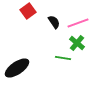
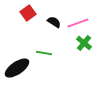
red square: moved 2 px down
black semicircle: rotated 24 degrees counterclockwise
green cross: moved 7 px right
green line: moved 19 px left, 5 px up
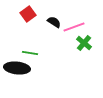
red square: moved 1 px down
pink line: moved 4 px left, 4 px down
green line: moved 14 px left
black ellipse: rotated 40 degrees clockwise
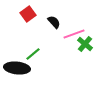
black semicircle: rotated 16 degrees clockwise
pink line: moved 7 px down
green cross: moved 1 px right, 1 px down
green line: moved 3 px right, 1 px down; rotated 49 degrees counterclockwise
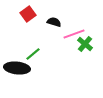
black semicircle: rotated 32 degrees counterclockwise
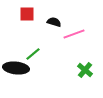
red square: moved 1 px left; rotated 35 degrees clockwise
green cross: moved 26 px down
black ellipse: moved 1 px left
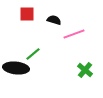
black semicircle: moved 2 px up
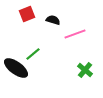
red square: rotated 21 degrees counterclockwise
black semicircle: moved 1 px left
pink line: moved 1 px right
black ellipse: rotated 30 degrees clockwise
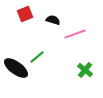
red square: moved 2 px left
green line: moved 4 px right, 3 px down
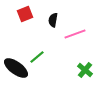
black semicircle: rotated 96 degrees counterclockwise
